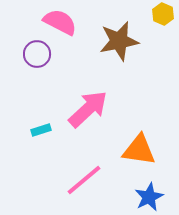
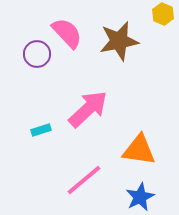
pink semicircle: moved 7 px right, 11 px down; rotated 20 degrees clockwise
blue star: moved 9 px left
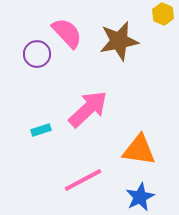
pink line: moved 1 px left; rotated 12 degrees clockwise
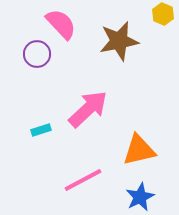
pink semicircle: moved 6 px left, 9 px up
orange triangle: rotated 21 degrees counterclockwise
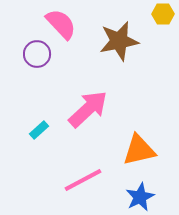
yellow hexagon: rotated 25 degrees counterclockwise
cyan rectangle: moved 2 px left; rotated 24 degrees counterclockwise
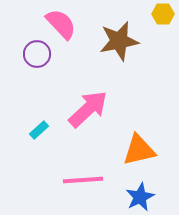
pink line: rotated 24 degrees clockwise
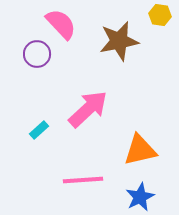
yellow hexagon: moved 3 px left, 1 px down; rotated 10 degrees clockwise
orange triangle: moved 1 px right
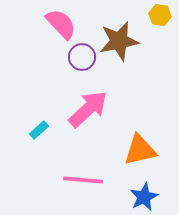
purple circle: moved 45 px right, 3 px down
pink line: rotated 9 degrees clockwise
blue star: moved 4 px right
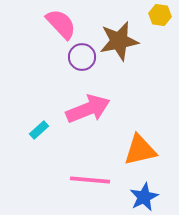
pink arrow: rotated 21 degrees clockwise
pink line: moved 7 px right
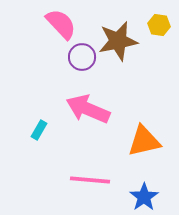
yellow hexagon: moved 1 px left, 10 px down
brown star: moved 1 px left
pink arrow: rotated 135 degrees counterclockwise
cyan rectangle: rotated 18 degrees counterclockwise
orange triangle: moved 4 px right, 9 px up
blue star: rotated 8 degrees counterclockwise
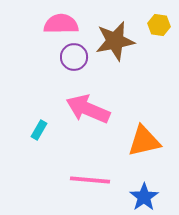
pink semicircle: rotated 48 degrees counterclockwise
brown star: moved 3 px left
purple circle: moved 8 px left
